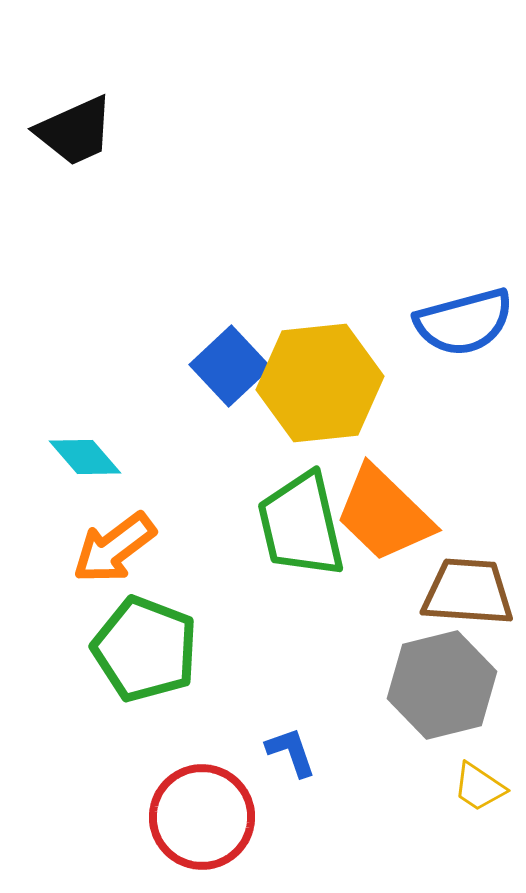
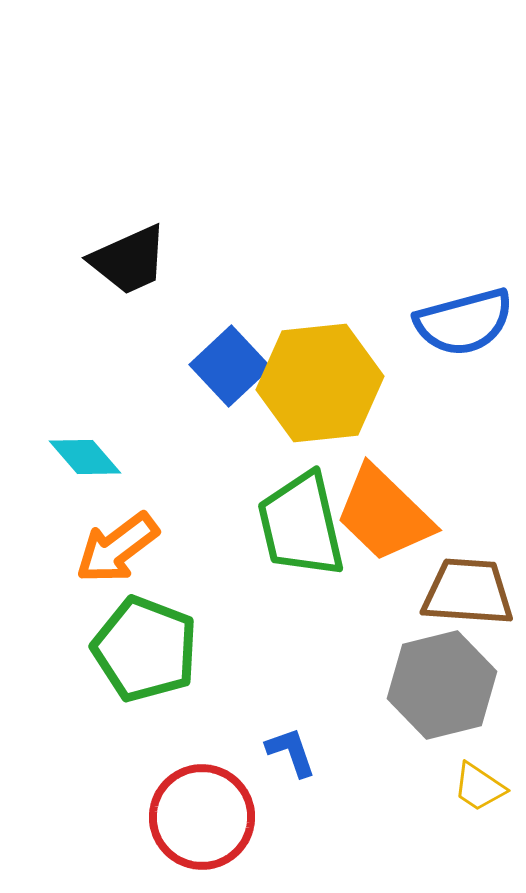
black trapezoid: moved 54 px right, 129 px down
orange arrow: moved 3 px right
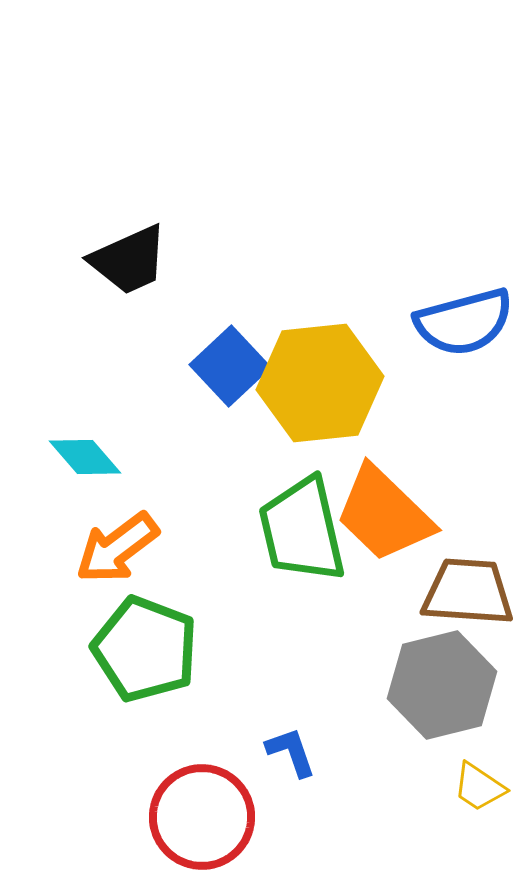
green trapezoid: moved 1 px right, 5 px down
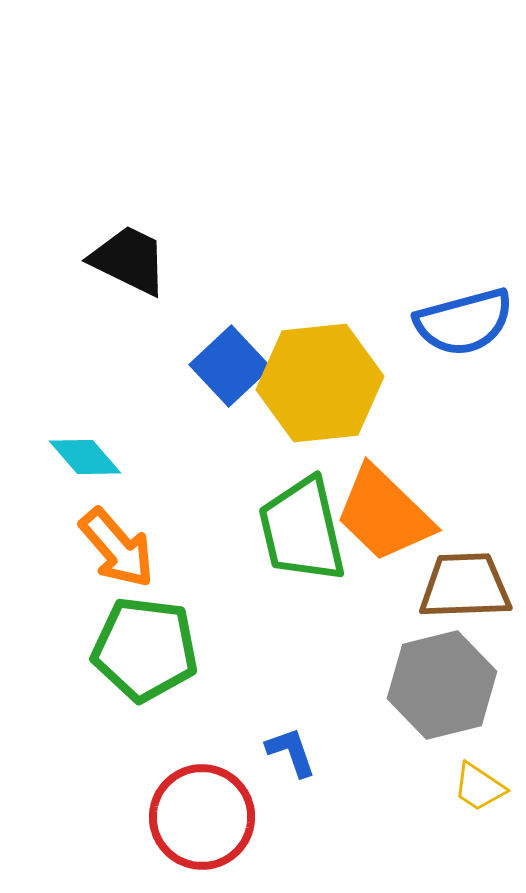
black trapezoid: rotated 130 degrees counterclockwise
orange arrow: rotated 94 degrees counterclockwise
brown trapezoid: moved 3 px left, 6 px up; rotated 6 degrees counterclockwise
green pentagon: rotated 14 degrees counterclockwise
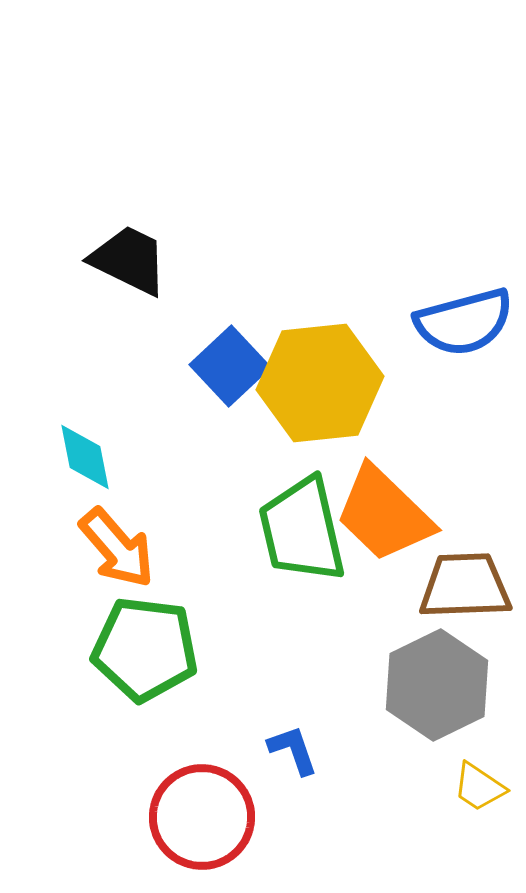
cyan diamond: rotated 30 degrees clockwise
gray hexagon: moved 5 px left; rotated 12 degrees counterclockwise
blue L-shape: moved 2 px right, 2 px up
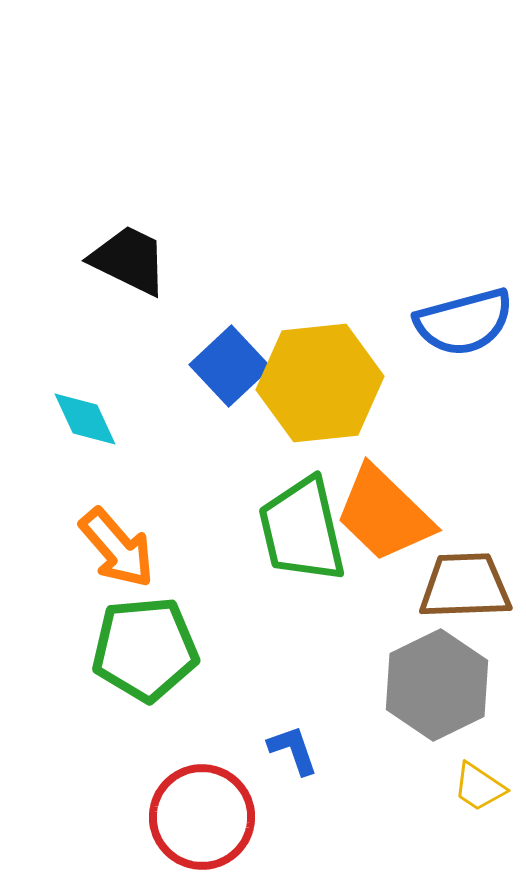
cyan diamond: moved 38 px up; rotated 14 degrees counterclockwise
green pentagon: rotated 12 degrees counterclockwise
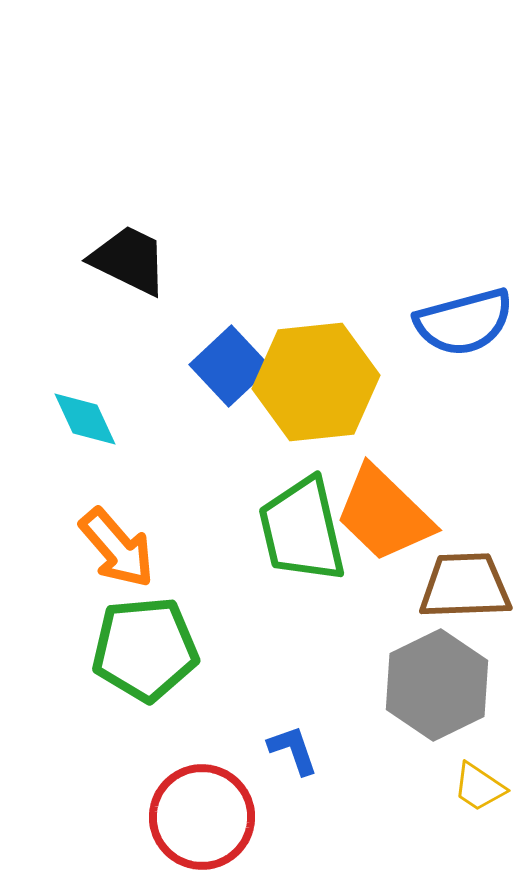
yellow hexagon: moved 4 px left, 1 px up
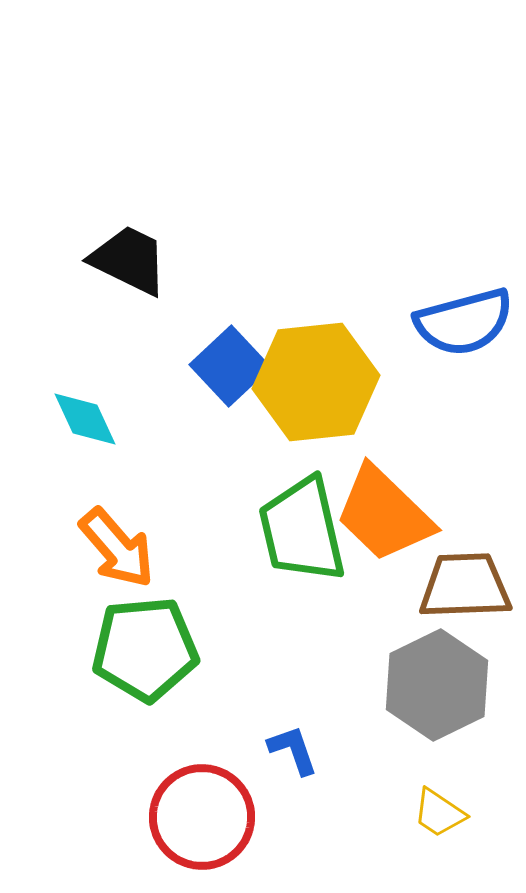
yellow trapezoid: moved 40 px left, 26 px down
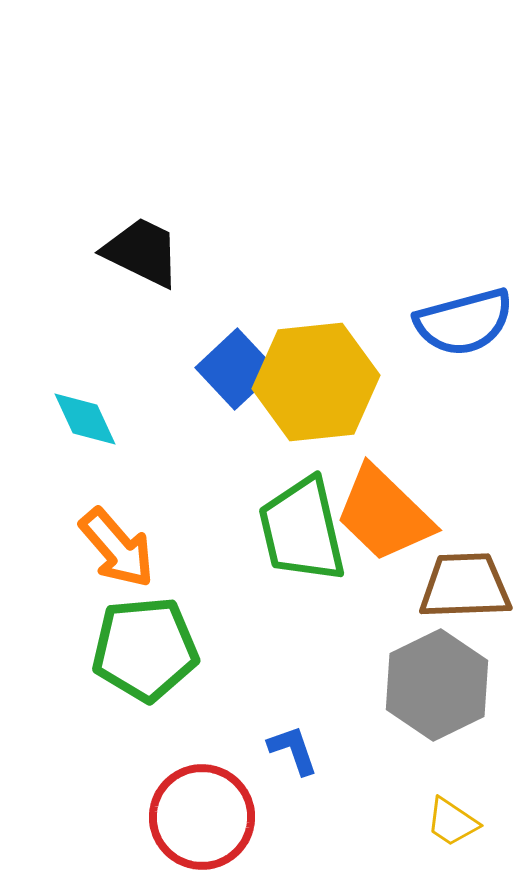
black trapezoid: moved 13 px right, 8 px up
blue square: moved 6 px right, 3 px down
yellow trapezoid: moved 13 px right, 9 px down
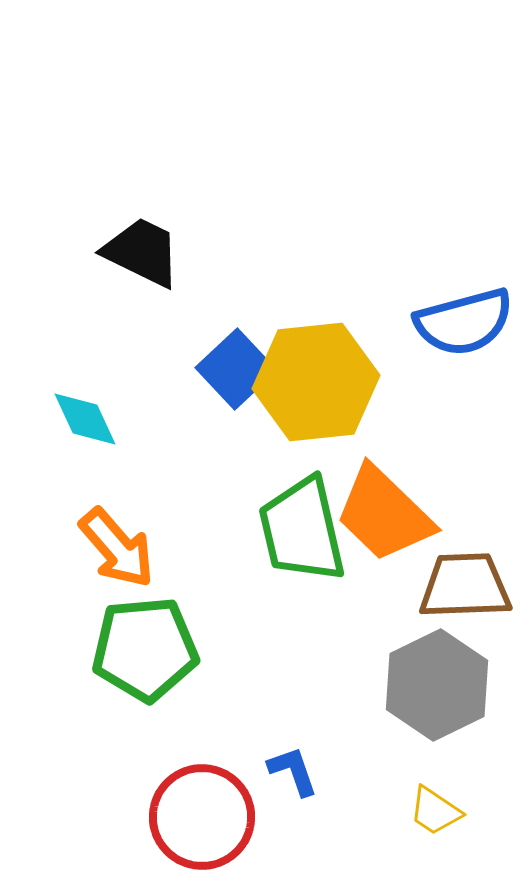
blue L-shape: moved 21 px down
yellow trapezoid: moved 17 px left, 11 px up
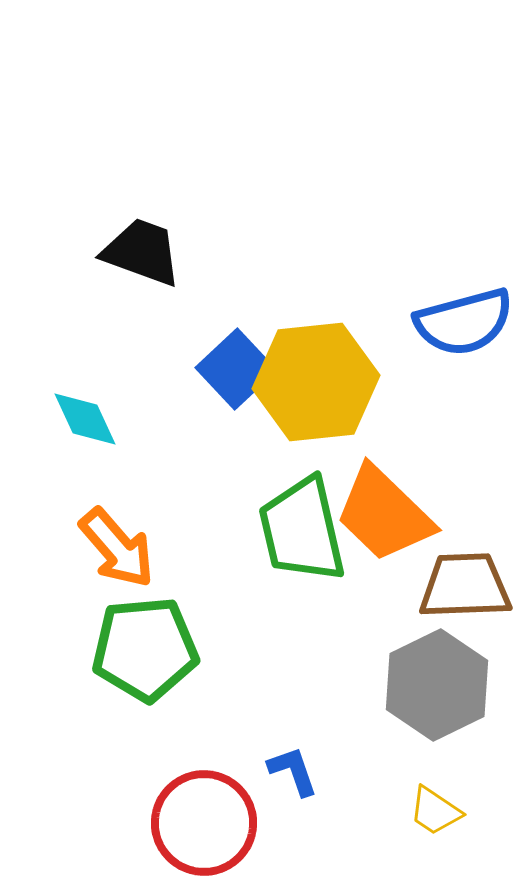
black trapezoid: rotated 6 degrees counterclockwise
red circle: moved 2 px right, 6 px down
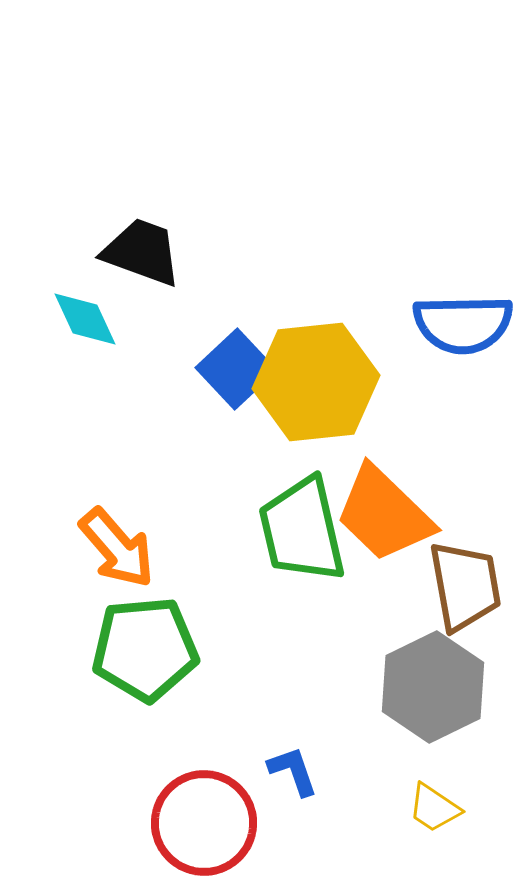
blue semicircle: moved 1 px left, 2 px down; rotated 14 degrees clockwise
cyan diamond: moved 100 px up
brown trapezoid: rotated 82 degrees clockwise
gray hexagon: moved 4 px left, 2 px down
yellow trapezoid: moved 1 px left, 3 px up
